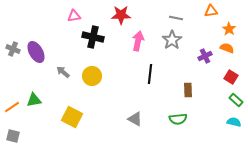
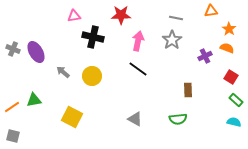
black line: moved 12 px left, 5 px up; rotated 60 degrees counterclockwise
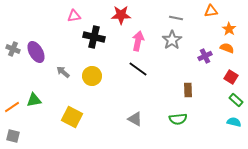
black cross: moved 1 px right
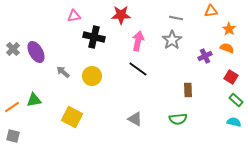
gray cross: rotated 24 degrees clockwise
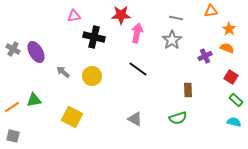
pink arrow: moved 1 px left, 8 px up
gray cross: rotated 16 degrees counterclockwise
green semicircle: moved 1 px up; rotated 12 degrees counterclockwise
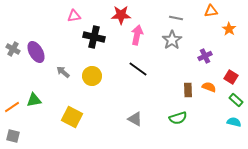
pink arrow: moved 2 px down
orange semicircle: moved 18 px left, 39 px down
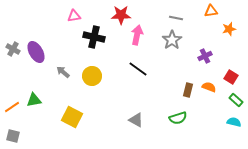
orange star: rotated 24 degrees clockwise
brown rectangle: rotated 16 degrees clockwise
gray triangle: moved 1 px right, 1 px down
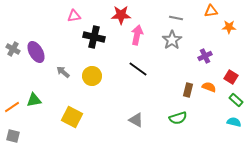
orange star: moved 2 px up; rotated 16 degrees clockwise
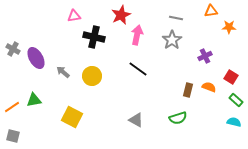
red star: rotated 24 degrees counterclockwise
purple ellipse: moved 6 px down
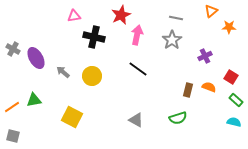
orange triangle: rotated 32 degrees counterclockwise
